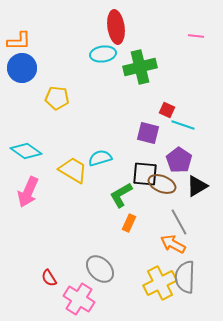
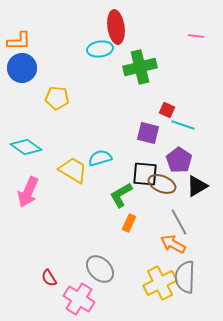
cyan ellipse: moved 3 px left, 5 px up
cyan diamond: moved 4 px up
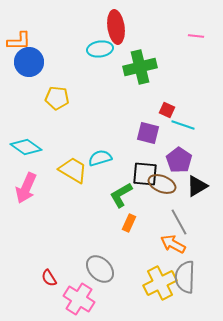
blue circle: moved 7 px right, 6 px up
pink arrow: moved 2 px left, 4 px up
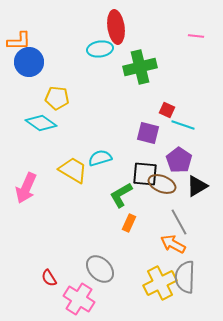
cyan diamond: moved 15 px right, 24 px up
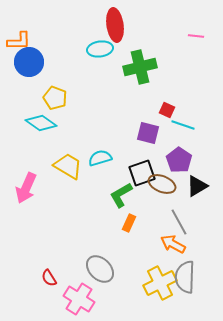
red ellipse: moved 1 px left, 2 px up
yellow pentagon: moved 2 px left; rotated 15 degrees clockwise
yellow trapezoid: moved 5 px left, 4 px up
black square: moved 3 px left, 1 px up; rotated 24 degrees counterclockwise
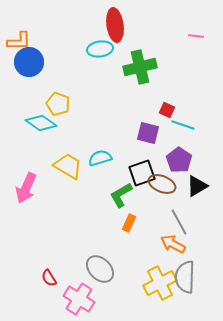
yellow pentagon: moved 3 px right, 6 px down
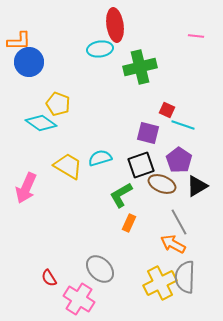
black square: moved 1 px left, 8 px up
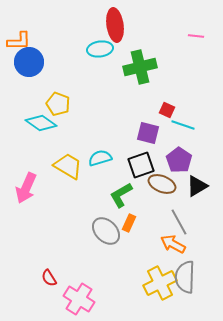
gray ellipse: moved 6 px right, 38 px up
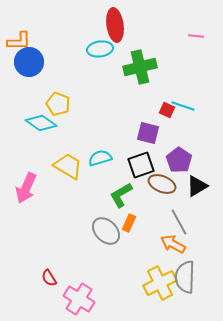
cyan line: moved 19 px up
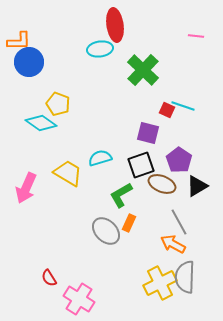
green cross: moved 3 px right, 3 px down; rotated 32 degrees counterclockwise
yellow trapezoid: moved 7 px down
